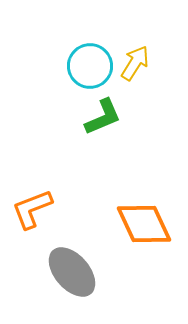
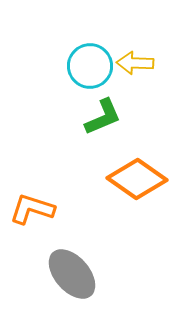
yellow arrow: rotated 120 degrees counterclockwise
orange L-shape: rotated 39 degrees clockwise
orange diamond: moved 7 px left, 45 px up; rotated 30 degrees counterclockwise
gray ellipse: moved 2 px down
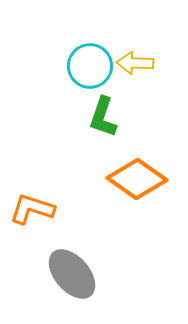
green L-shape: rotated 132 degrees clockwise
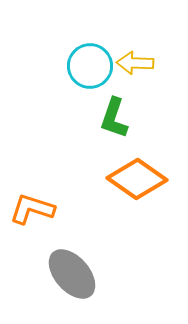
green L-shape: moved 11 px right, 1 px down
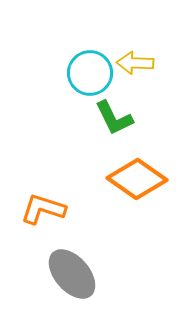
cyan circle: moved 7 px down
green L-shape: rotated 45 degrees counterclockwise
orange L-shape: moved 11 px right
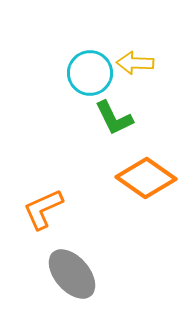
orange diamond: moved 9 px right, 1 px up
orange L-shape: rotated 42 degrees counterclockwise
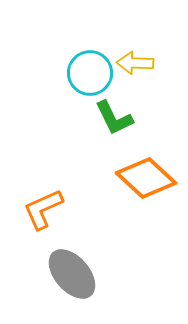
orange diamond: rotated 8 degrees clockwise
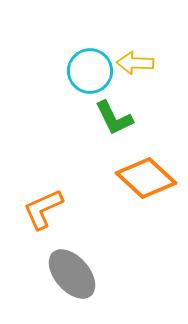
cyan circle: moved 2 px up
